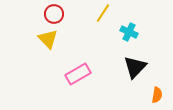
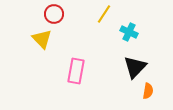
yellow line: moved 1 px right, 1 px down
yellow triangle: moved 6 px left
pink rectangle: moved 2 px left, 3 px up; rotated 50 degrees counterclockwise
orange semicircle: moved 9 px left, 4 px up
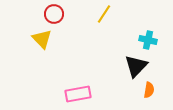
cyan cross: moved 19 px right, 8 px down; rotated 12 degrees counterclockwise
black triangle: moved 1 px right, 1 px up
pink rectangle: moved 2 px right, 23 px down; rotated 70 degrees clockwise
orange semicircle: moved 1 px right, 1 px up
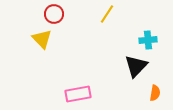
yellow line: moved 3 px right
cyan cross: rotated 18 degrees counterclockwise
orange semicircle: moved 6 px right, 3 px down
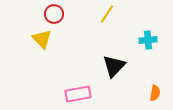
black triangle: moved 22 px left
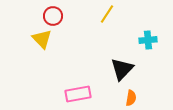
red circle: moved 1 px left, 2 px down
black triangle: moved 8 px right, 3 px down
orange semicircle: moved 24 px left, 5 px down
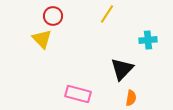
pink rectangle: rotated 25 degrees clockwise
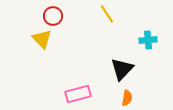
yellow line: rotated 66 degrees counterclockwise
pink rectangle: rotated 30 degrees counterclockwise
orange semicircle: moved 4 px left
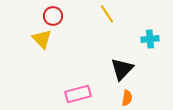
cyan cross: moved 2 px right, 1 px up
